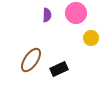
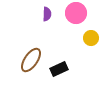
purple semicircle: moved 1 px up
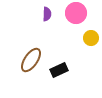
black rectangle: moved 1 px down
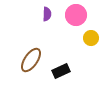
pink circle: moved 2 px down
black rectangle: moved 2 px right, 1 px down
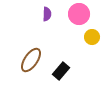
pink circle: moved 3 px right, 1 px up
yellow circle: moved 1 px right, 1 px up
black rectangle: rotated 24 degrees counterclockwise
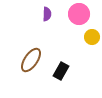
black rectangle: rotated 12 degrees counterclockwise
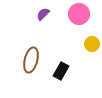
purple semicircle: moved 4 px left; rotated 136 degrees counterclockwise
yellow circle: moved 7 px down
brown ellipse: rotated 20 degrees counterclockwise
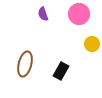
purple semicircle: rotated 64 degrees counterclockwise
brown ellipse: moved 6 px left, 4 px down
